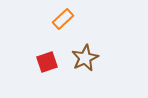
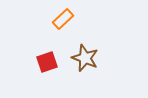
brown star: rotated 24 degrees counterclockwise
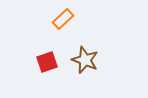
brown star: moved 2 px down
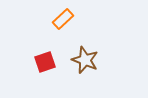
red square: moved 2 px left
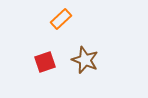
orange rectangle: moved 2 px left
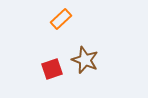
red square: moved 7 px right, 7 px down
